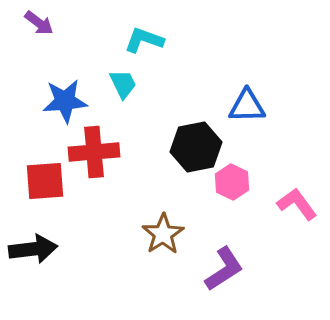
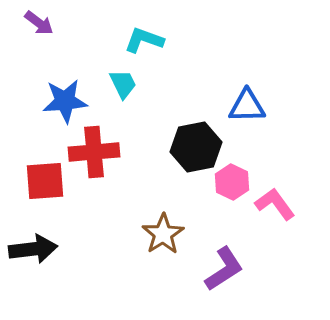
pink L-shape: moved 22 px left
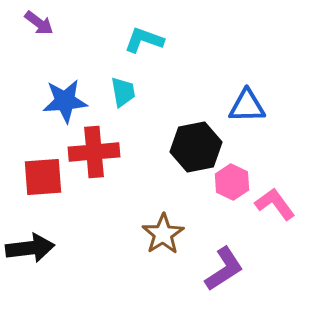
cyan trapezoid: moved 8 px down; rotated 16 degrees clockwise
red square: moved 2 px left, 4 px up
black arrow: moved 3 px left, 1 px up
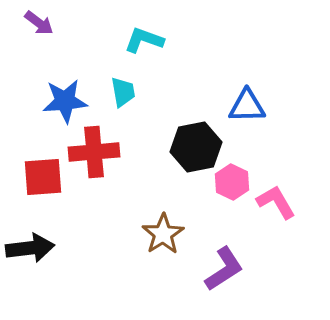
pink L-shape: moved 1 px right, 2 px up; rotated 6 degrees clockwise
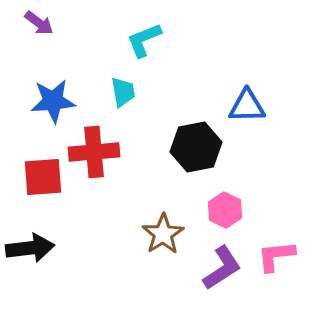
cyan L-shape: rotated 42 degrees counterclockwise
blue star: moved 12 px left
pink hexagon: moved 7 px left, 28 px down
pink L-shape: moved 54 px down; rotated 66 degrees counterclockwise
purple L-shape: moved 2 px left, 1 px up
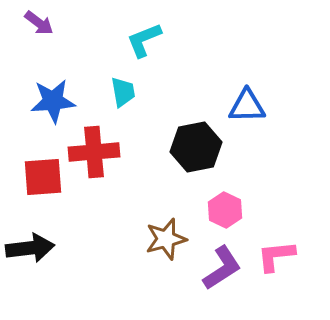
brown star: moved 3 px right, 5 px down; rotated 18 degrees clockwise
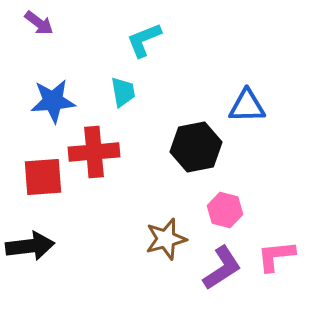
pink hexagon: rotated 12 degrees counterclockwise
black arrow: moved 2 px up
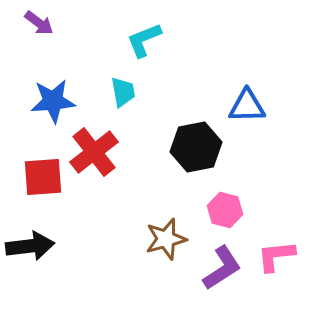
red cross: rotated 33 degrees counterclockwise
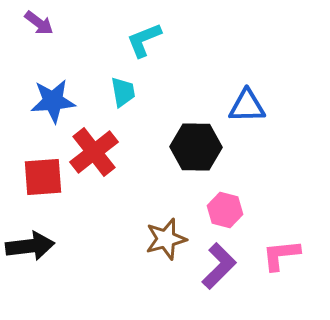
black hexagon: rotated 12 degrees clockwise
pink L-shape: moved 5 px right, 1 px up
purple L-shape: moved 3 px left, 2 px up; rotated 12 degrees counterclockwise
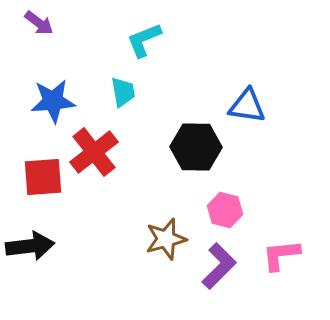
blue triangle: rotated 9 degrees clockwise
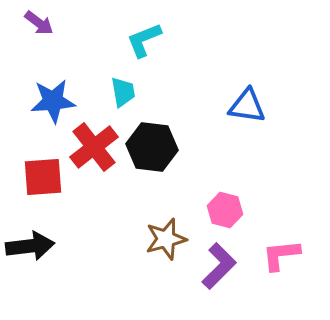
black hexagon: moved 44 px left; rotated 6 degrees clockwise
red cross: moved 5 px up
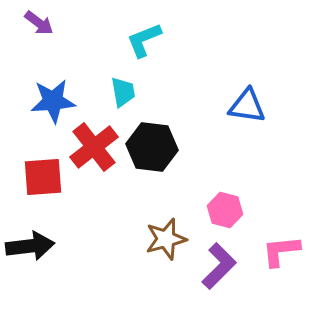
pink L-shape: moved 4 px up
